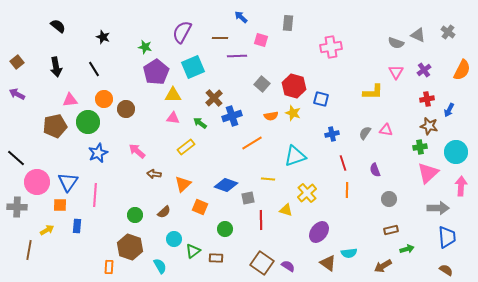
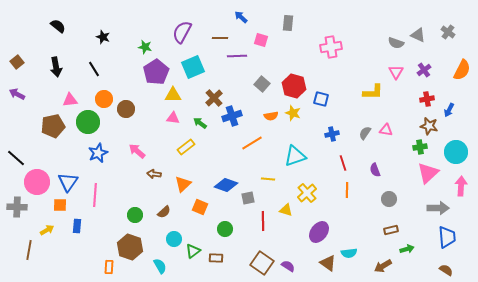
brown pentagon at (55, 126): moved 2 px left
red line at (261, 220): moved 2 px right, 1 px down
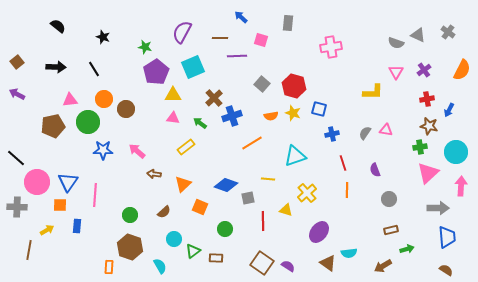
black arrow at (56, 67): rotated 78 degrees counterclockwise
blue square at (321, 99): moved 2 px left, 10 px down
blue star at (98, 153): moved 5 px right, 3 px up; rotated 24 degrees clockwise
green circle at (135, 215): moved 5 px left
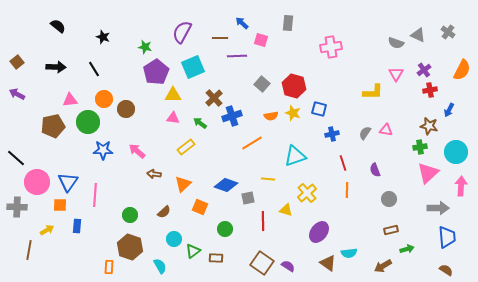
blue arrow at (241, 17): moved 1 px right, 6 px down
pink triangle at (396, 72): moved 2 px down
red cross at (427, 99): moved 3 px right, 9 px up
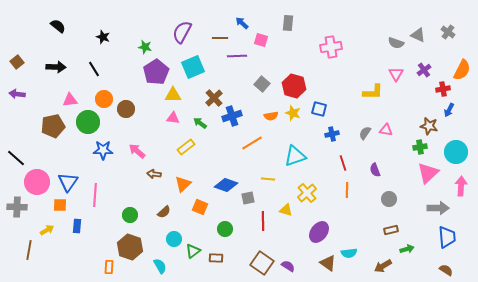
red cross at (430, 90): moved 13 px right, 1 px up
purple arrow at (17, 94): rotated 21 degrees counterclockwise
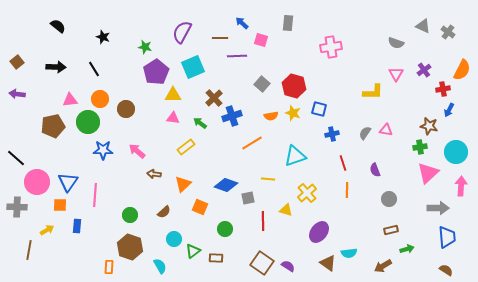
gray triangle at (418, 35): moved 5 px right, 9 px up
orange circle at (104, 99): moved 4 px left
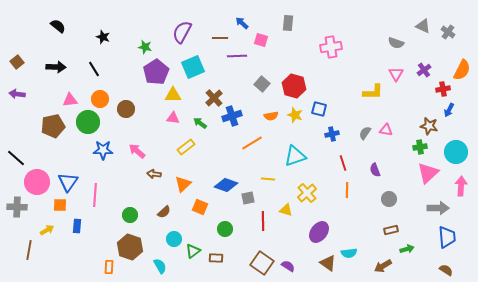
yellow star at (293, 113): moved 2 px right, 2 px down
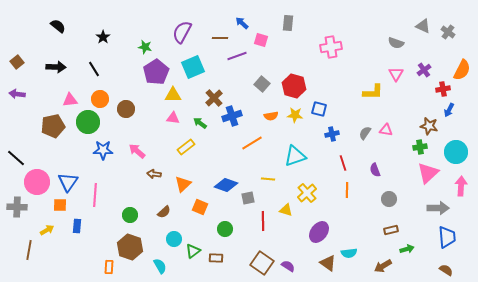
black star at (103, 37): rotated 16 degrees clockwise
purple line at (237, 56): rotated 18 degrees counterclockwise
yellow star at (295, 115): rotated 14 degrees counterclockwise
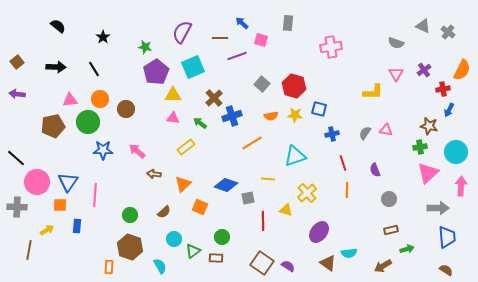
green circle at (225, 229): moved 3 px left, 8 px down
